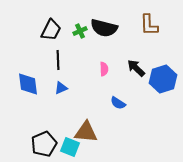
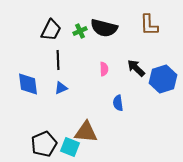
blue semicircle: rotated 49 degrees clockwise
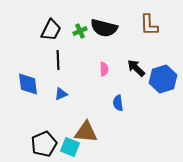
blue triangle: moved 6 px down
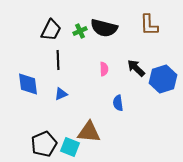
brown triangle: moved 3 px right
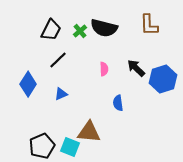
green cross: rotated 16 degrees counterclockwise
black line: rotated 48 degrees clockwise
blue diamond: rotated 40 degrees clockwise
black pentagon: moved 2 px left, 2 px down
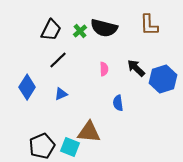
blue diamond: moved 1 px left, 3 px down
